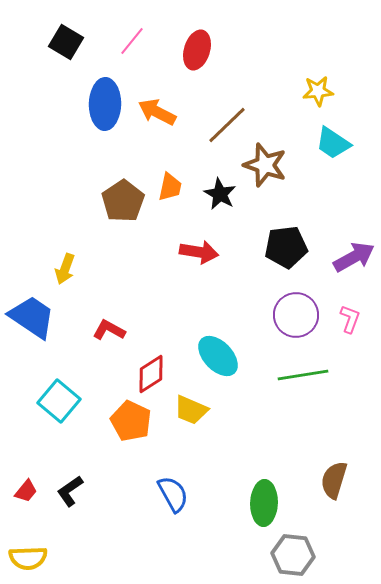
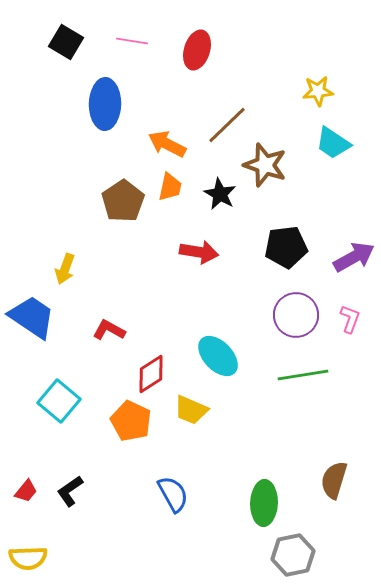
pink line: rotated 60 degrees clockwise
orange arrow: moved 10 px right, 32 px down
gray hexagon: rotated 18 degrees counterclockwise
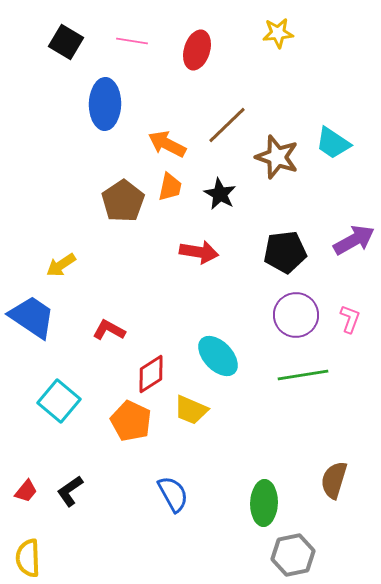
yellow star: moved 40 px left, 58 px up
brown star: moved 12 px right, 8 px up
black pentagon: moved 1 px left, 5 px down
purple arrow: moved 17 px up
yellow arrow: moved 4 px left, 4 px up; rotated 36 degrees clockwise
yellow semicircle: rotated 90 degrees clockwise
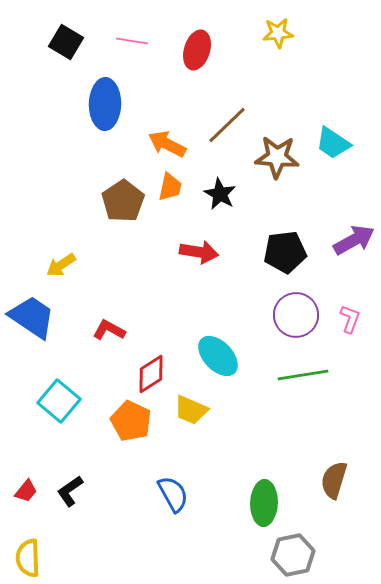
brown star: rotated 15 degrees counterclockwise
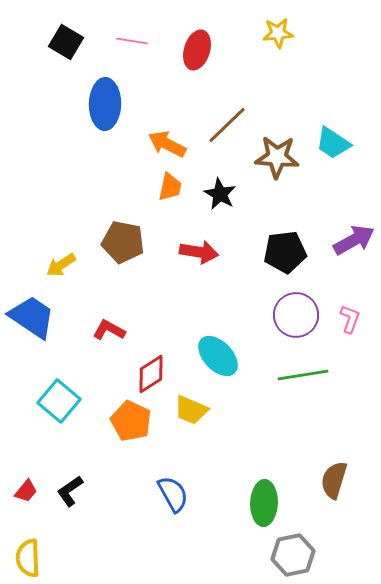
brown pentagon: moved 41 px down; rotated 27 degrees counterclockwise
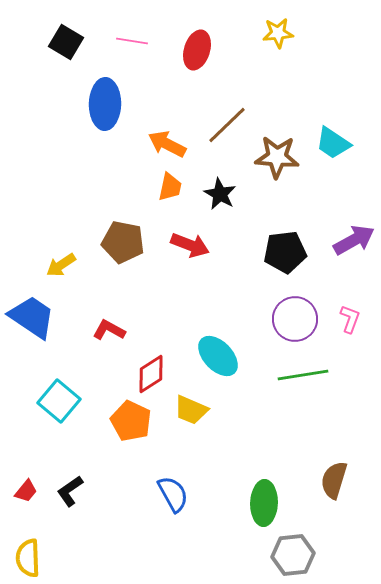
red arrow: moved 9 px left, 7 px up; rotated 12 degrees clockwise
purple circle: moved 1 px left, 4 px down
gray hexagon: rotated 6 degrees clockwise
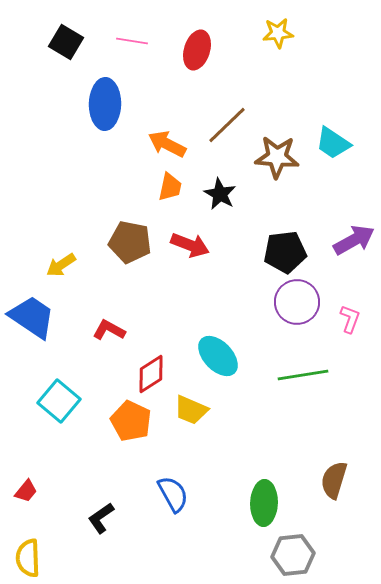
brown pentagon: moved 7 px right
purple circle: moved 2 px right, 17 px up
black L-shape: moved 31 px right, 27 px down
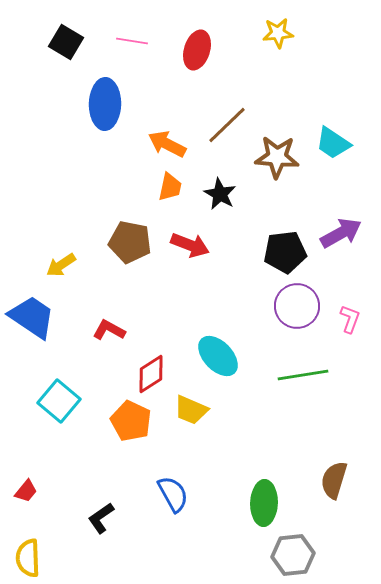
purple arrow: moved 13 px left, 7 px up
purple circle: moved 4 px down
